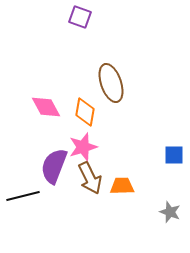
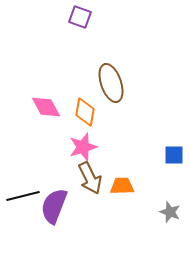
purple semicircle: moved 40 px down
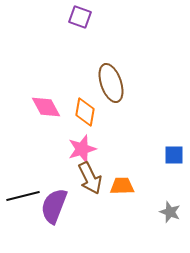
pink star: moved 1 px left, 2 px down
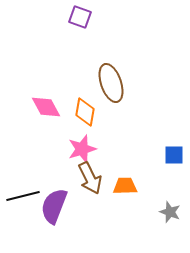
orange trapezoid: moved 3 px right
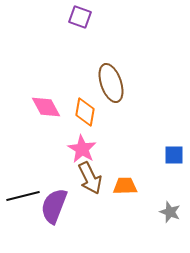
pink star: rotated 24 degrees counterclockwise
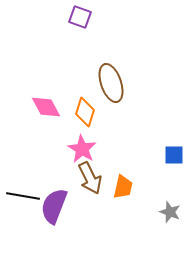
orange diamond: rotated 8 degrees clockwise
orange trapezoid: moved 2 px left, 1 px down; rotated 105 degrees clockwise
black line: rotated 24 degrees clockwise
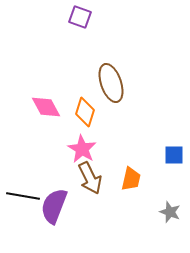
orange trapezoid: moved 8 px right, 8 px up
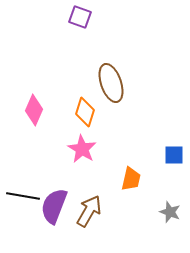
pink diamond: moved 12 px left, 3 px down; rotated 52 degrees clockwise
brown arrow: moved 1 px left, 33 px down; rotated 124 degrees counterclockwise
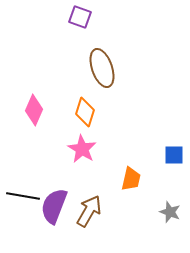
brown ellipse: moved 9 px left, 15 px up
